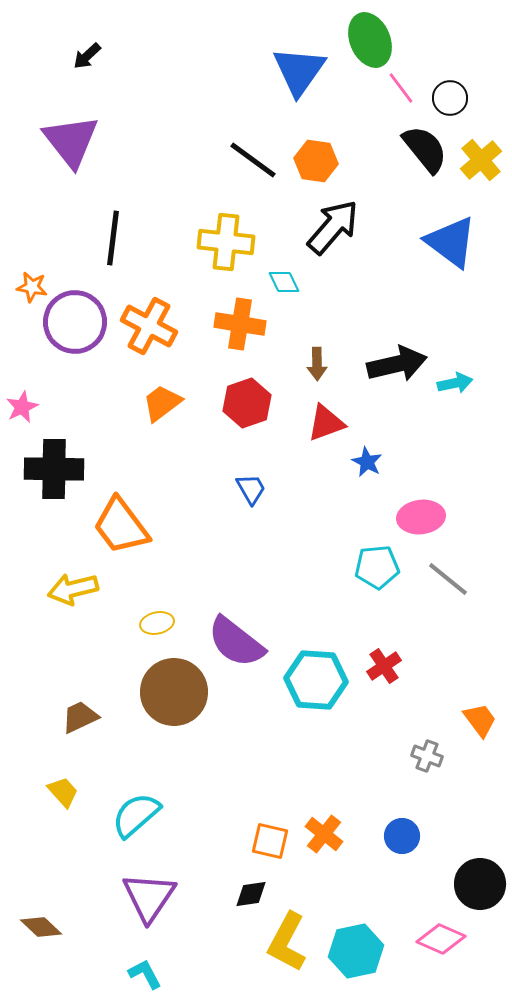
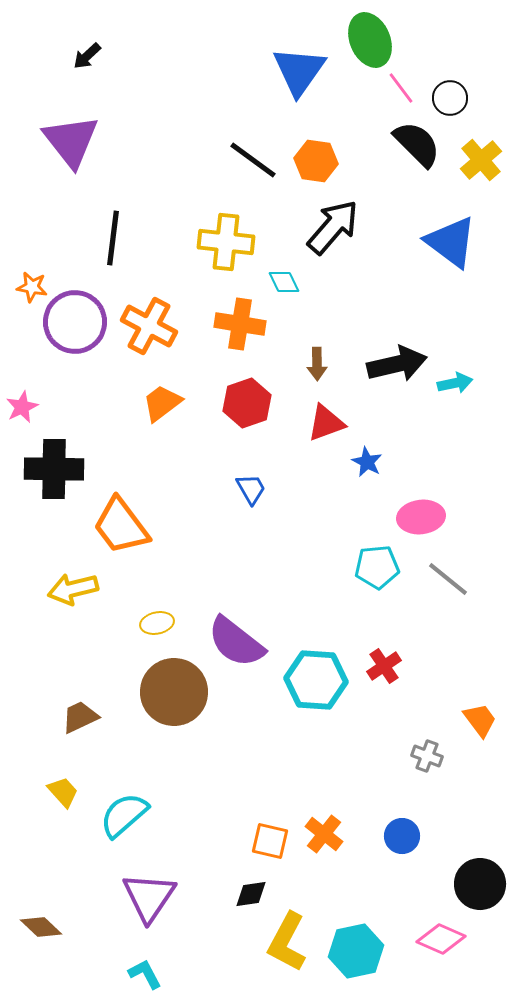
black semicircle at (425, 149): moved 8 px left, 5 px up; rotated 6 degrees counterclockwise
cyan semicircle at (136, 815): moved 12 px left
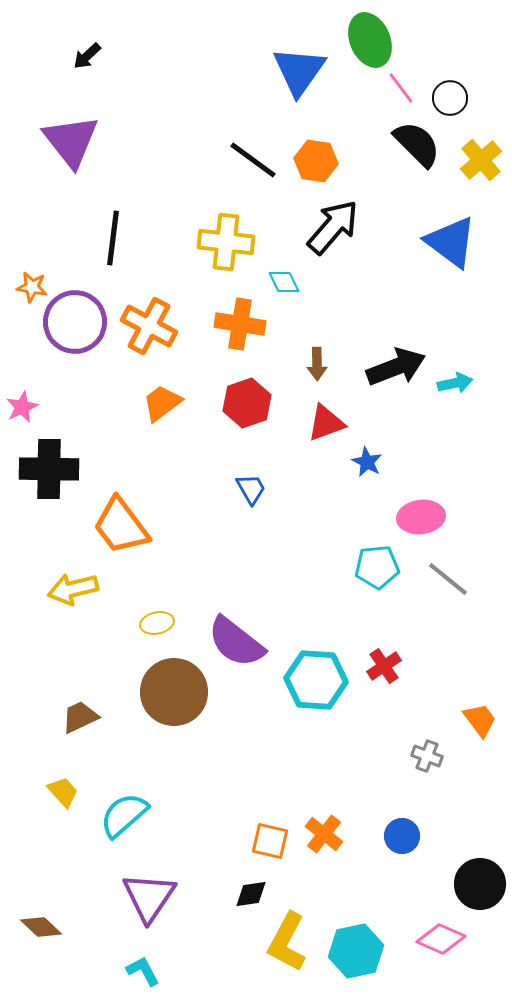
black arrow at (397, 364): moved 1 px left, 3 px down; rotated 8 degrees counterclockwise
black cross at (54, 469): moved 5 px left
cyan L-shape at (145, 974): moved 2 px left, 3 px up
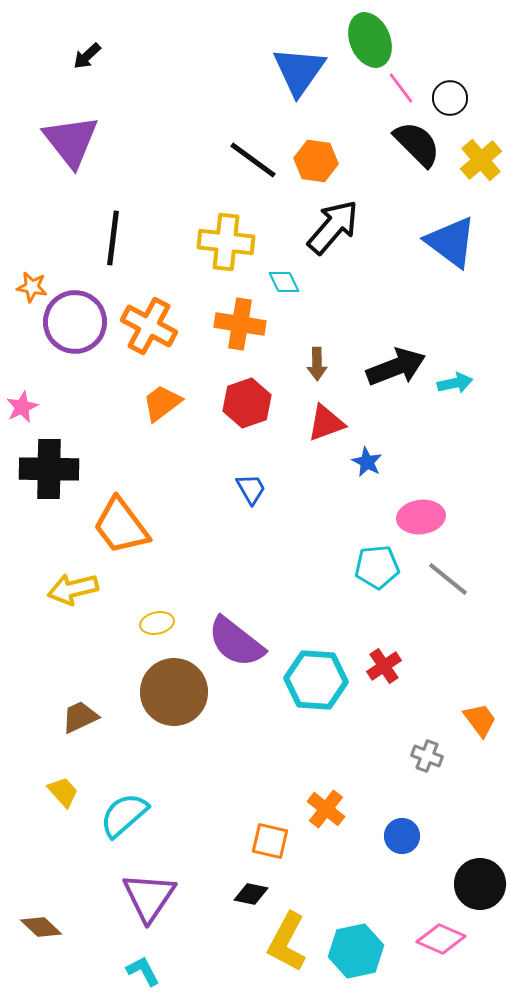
orange cross at (324, 834): moved 2 px right, 25 px up
black diamond at (251, 894): rotated 20 degrees clockwise
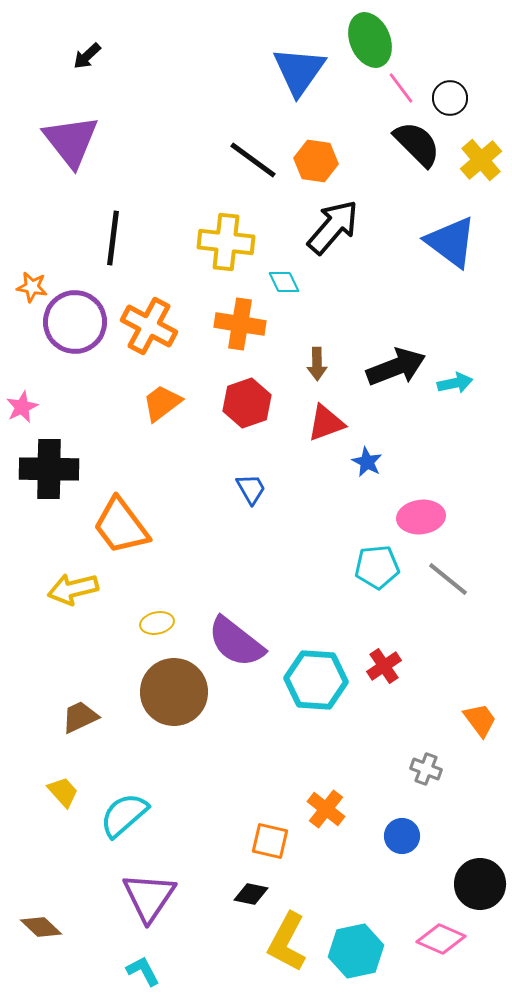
gray cross at (427, 756): moved 1 px left, 13 px down
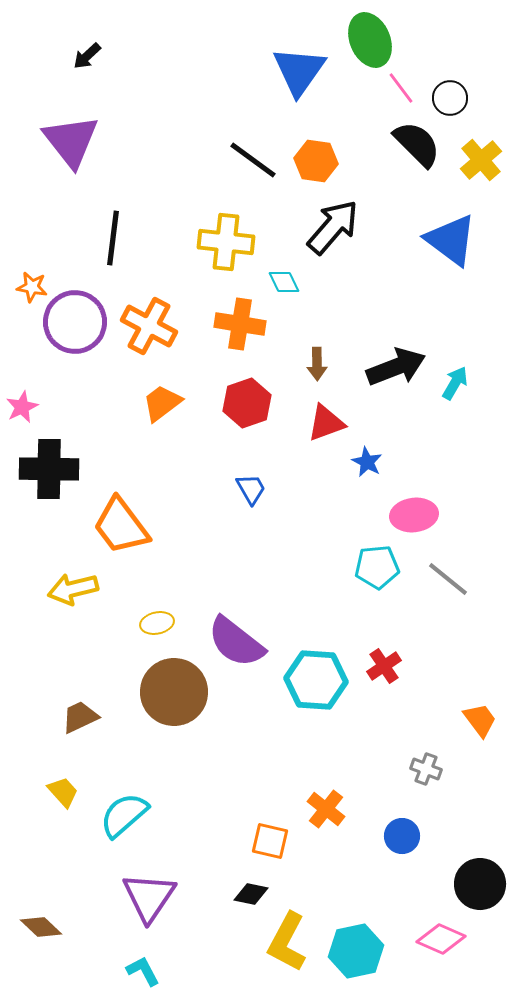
blue triangle at (451, 242): moved 2 px up
cyan arrow at (455, 383): rotated 48 degrees counterclockwise
pink ellipse at (421, 517): moved 7 px left, 2 px up
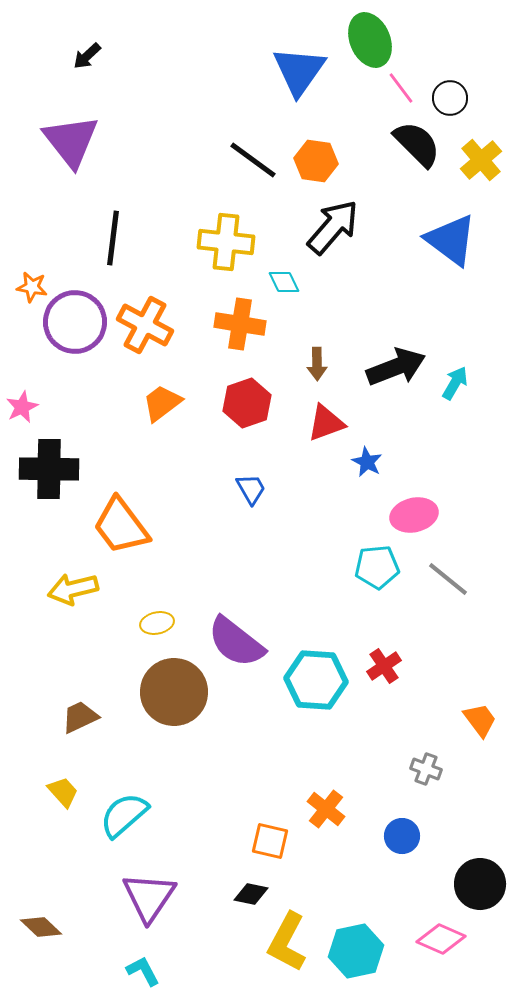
orange cross at (149, 326): moved 4 px left, 1 px up
pink ellipse at (414, 515): rotated 6 degrees counterclockwise
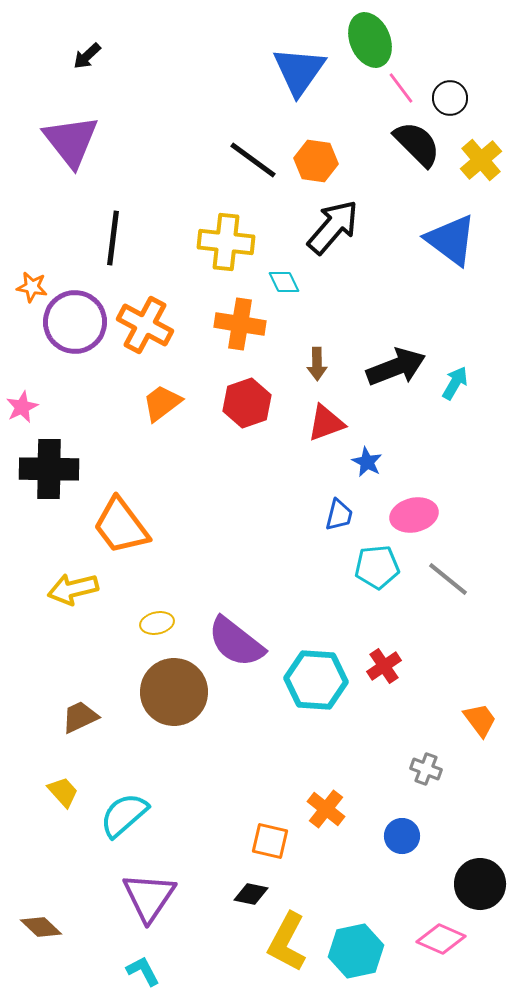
blue trapezoid at (251, 489): moved 88 px right, 26 px down; rotated 44 degrees clockwise
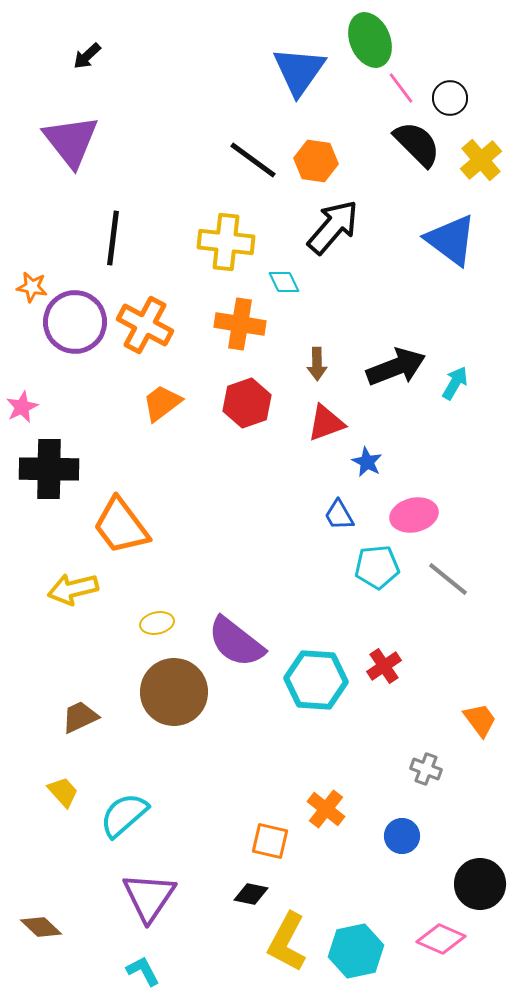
blue trapezoid at (339, 515): rotated 136 degrees clockwise
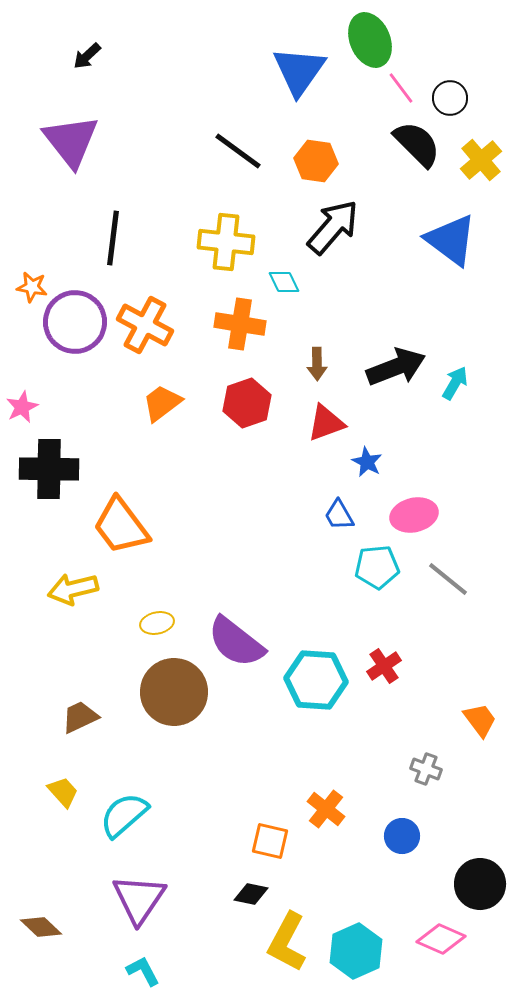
black line at (253, 160): moved 15 px left, 9 px up
purple triangle at (149, 897): moved 10 px left, 2 px down
cyan hexagon at (356, 951): rotated 12 degrees counterclockwise
